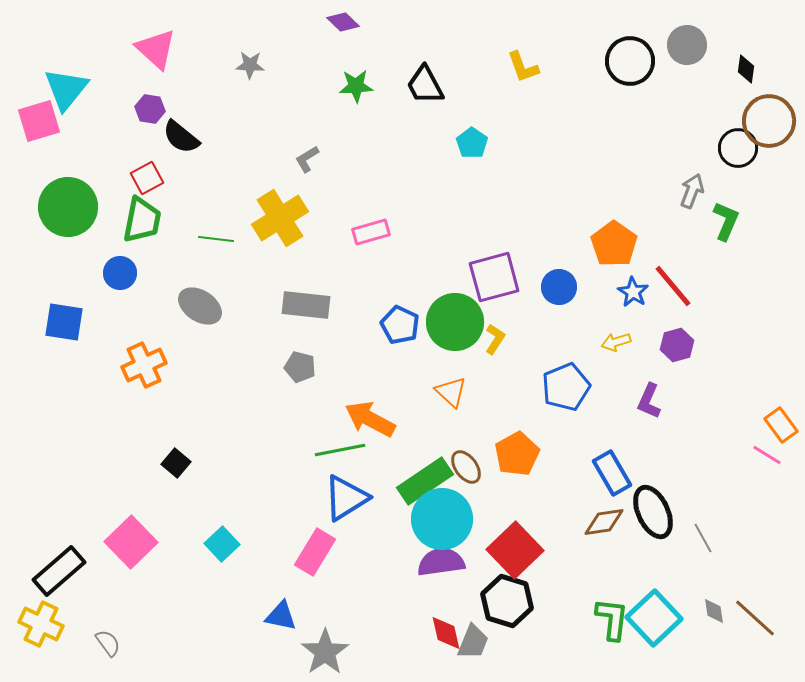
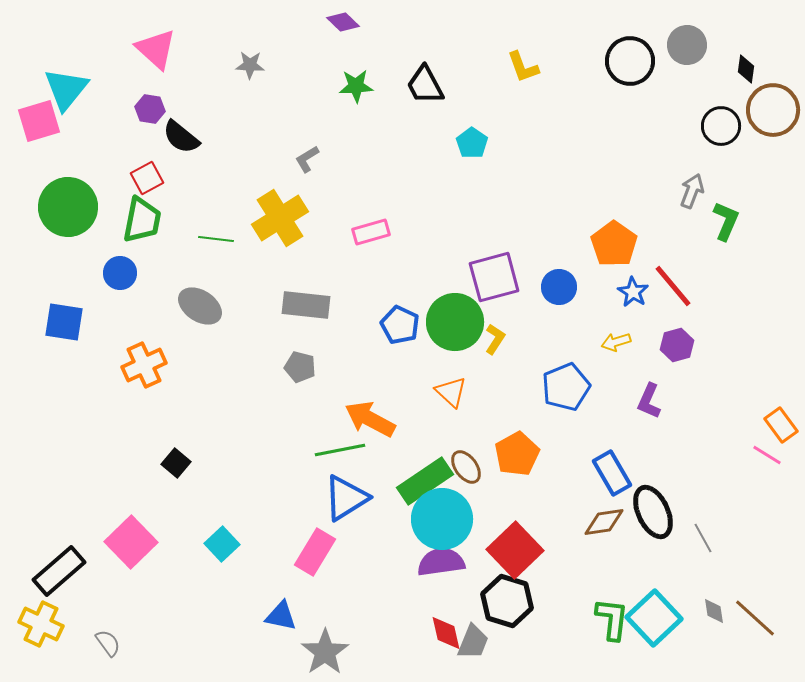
brown circle at (769, 121): moved 4 px right, 11 px up
black circle at (738, 148): moved 17 px left, 22 px up
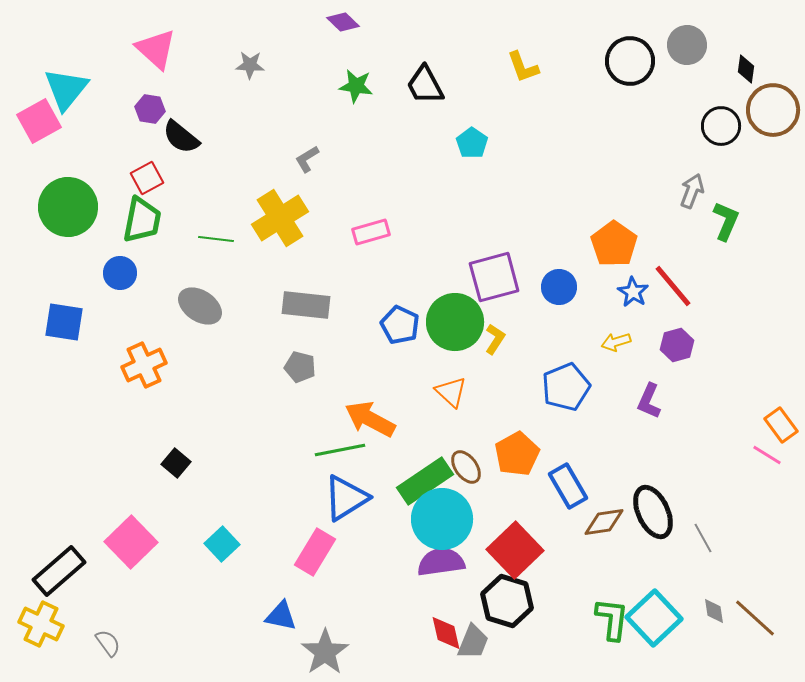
green star at (356, 86): rotated 12 degrees clockwise
pink square at (39, 121): rotated 12 degrees counterclockwise
blue rectangle at (612, 473): moved 44 px left, 13 px down
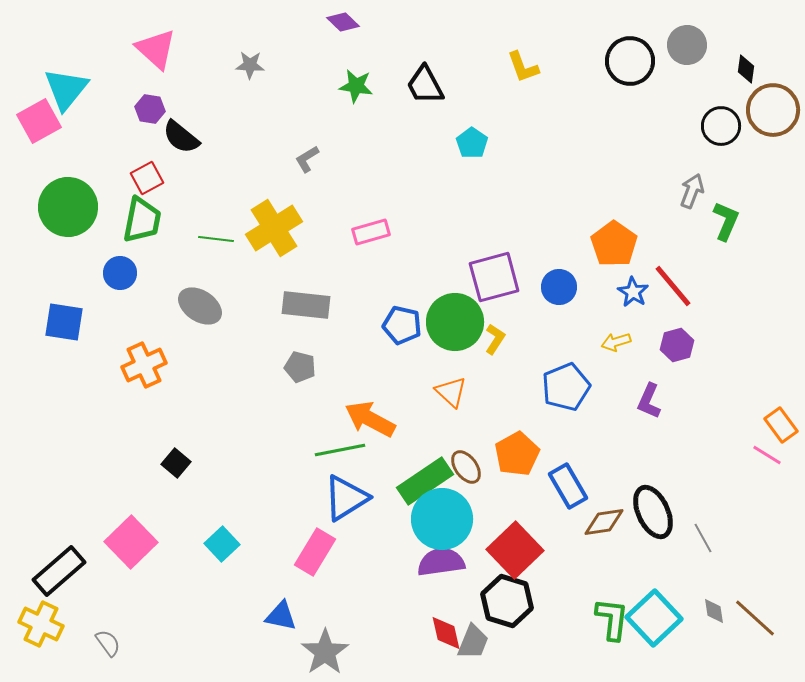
yellow cross at (280, 218): moved 6 px left, 10 px down
blue pentagon at (400, 325): moved 2 px right; rotated 12 degrees counterclockwise
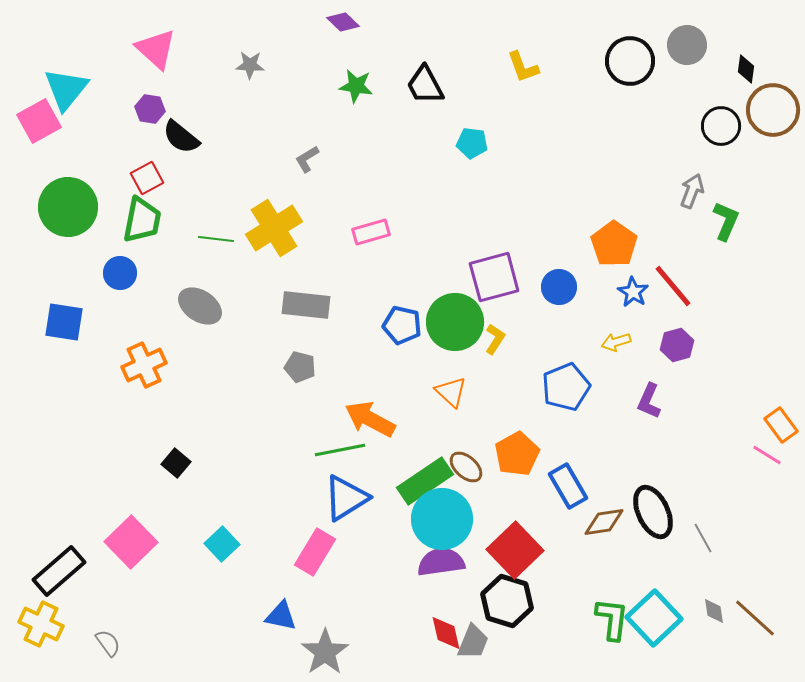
cyan pentagon at (472, 143): rotated 28 degrees counterclockwise
brown ellipse at (466, 467): rotated 12 degrees counterclockwise
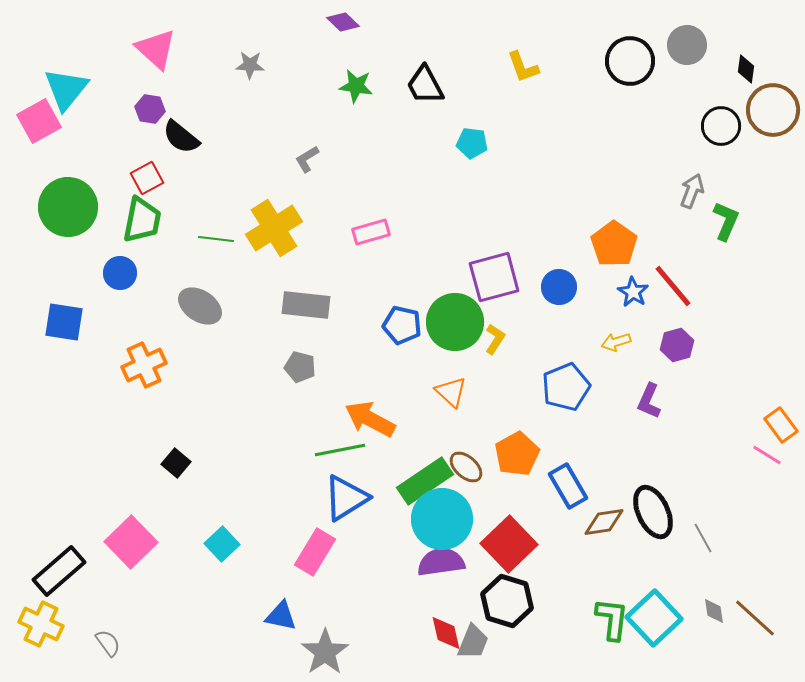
red square at (515, 550): moved 6 px left, 6 px up
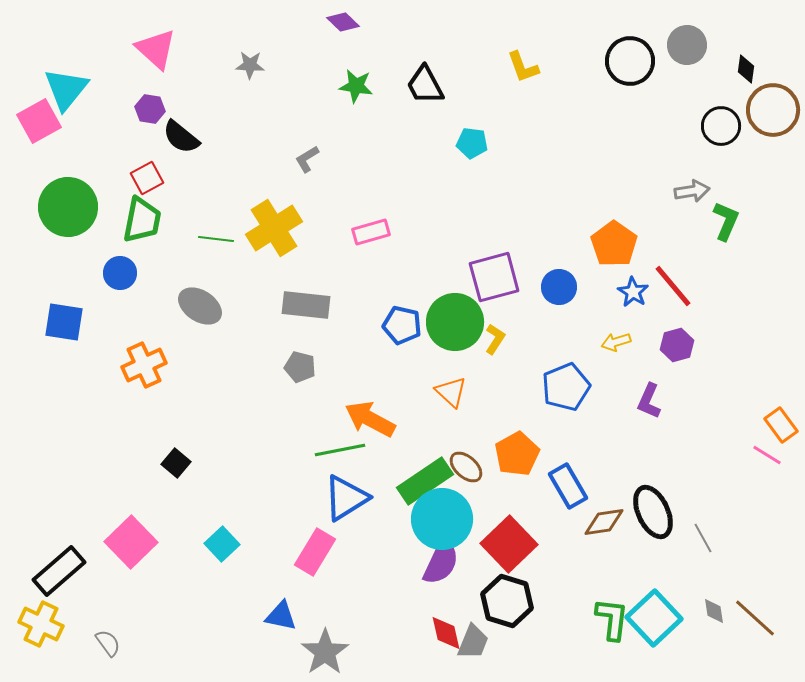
gray arrow at (692, 191): rotated 60 degrees clockwise
purple semicircle at (441, 562): rotated 123 degrees clockwise
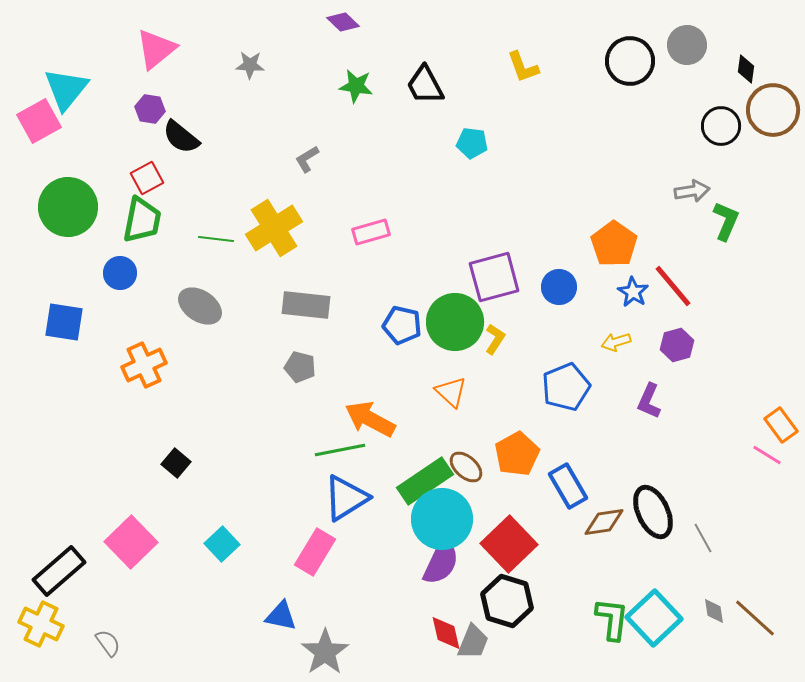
pink triangle at (156, 49): rotated 39 degrees clockwise
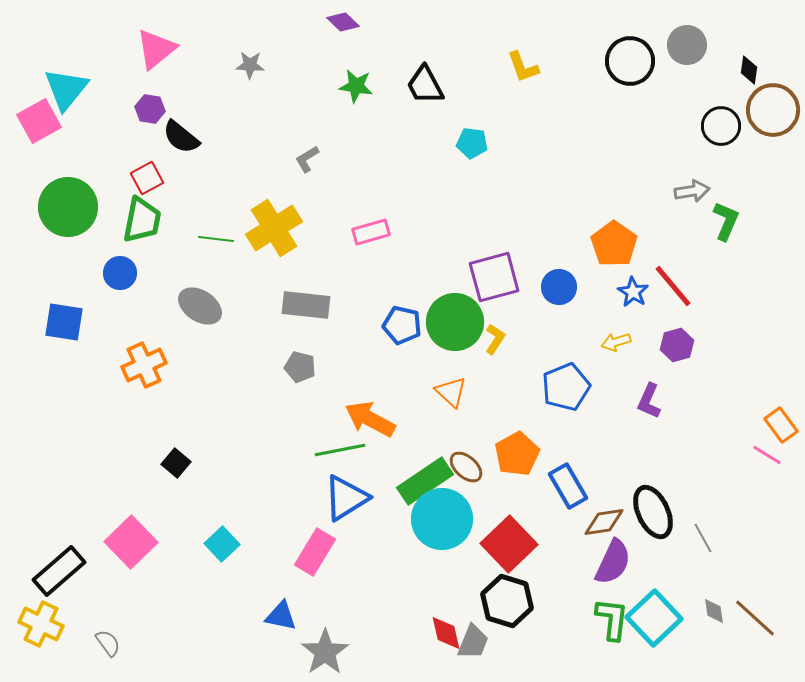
black diamond at (746, 69): moved 3 px right, 1 px down
purple semicircle at (441, 562): moved 172 px right
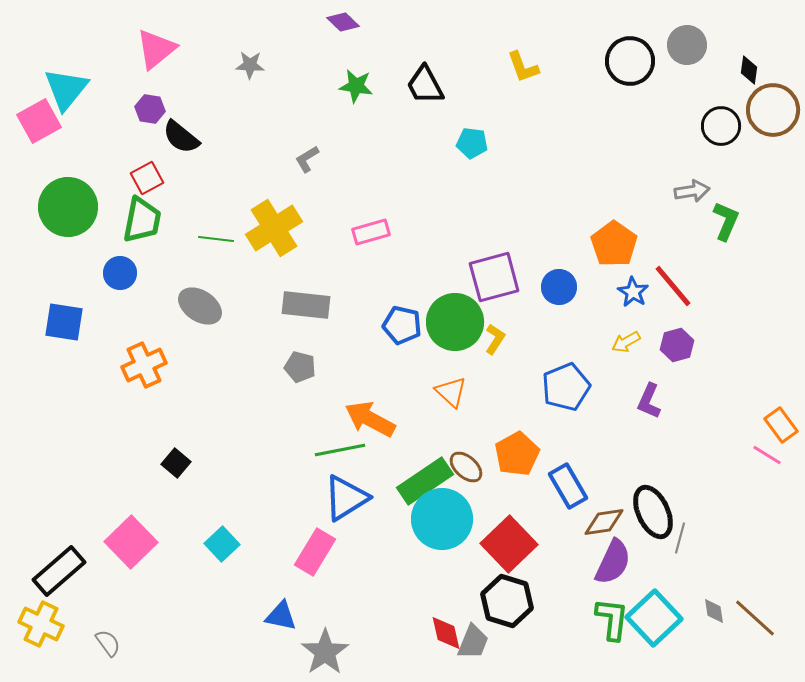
yellow arrow at (616, 342): moved 10 px right; rotated 12 degrees counterclockwise
gray line at (703, 538): moved 23 px left; rotated 44 degrees clockwise
